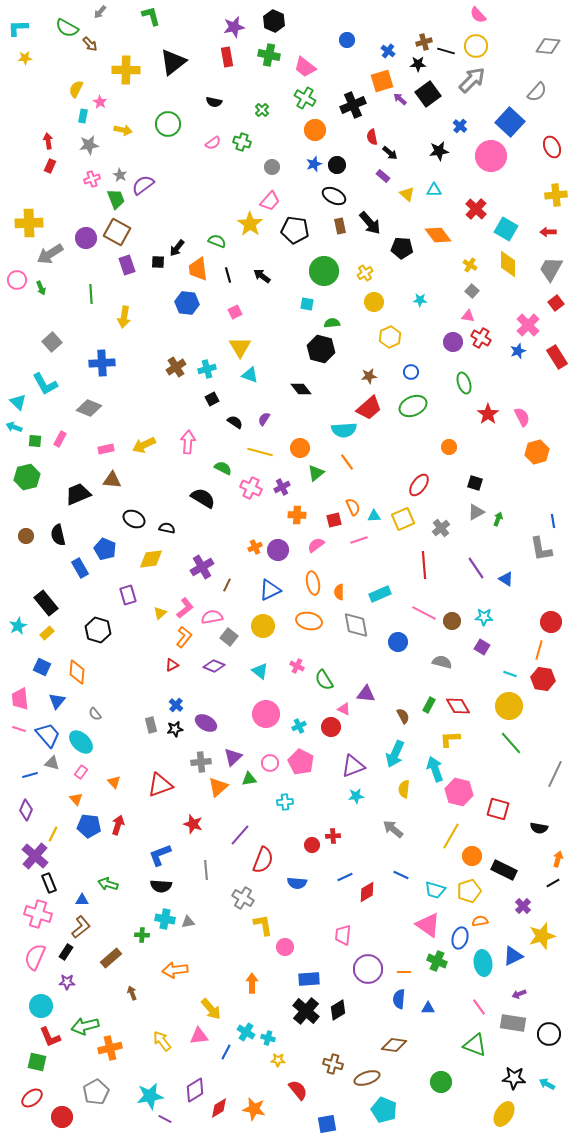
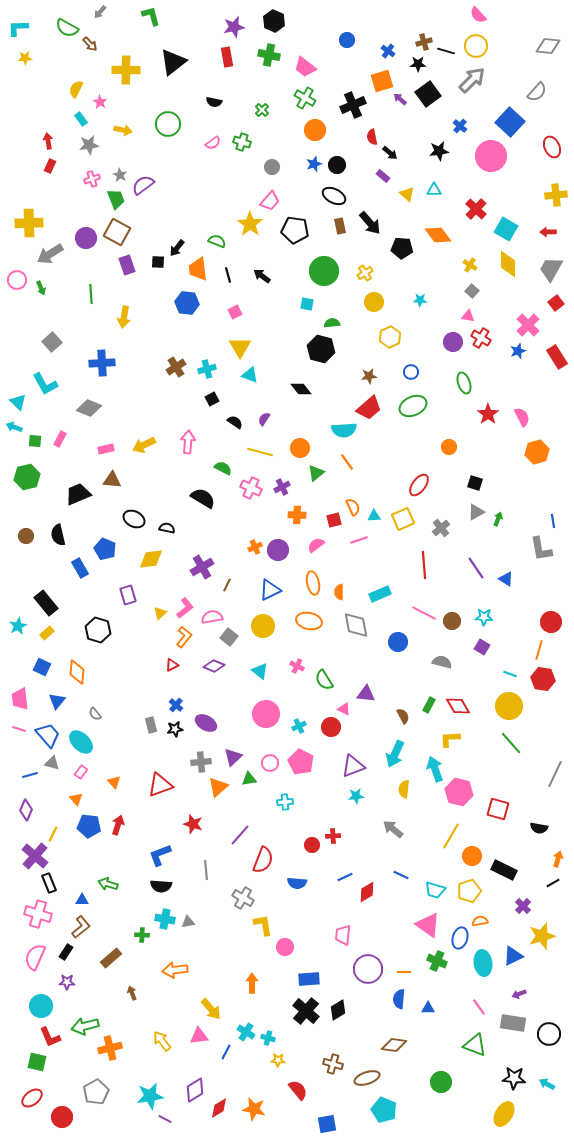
cyan rectangle at (83, 116): moved 2 px left, 3 px down; rotated 48 degrees counterclockwise
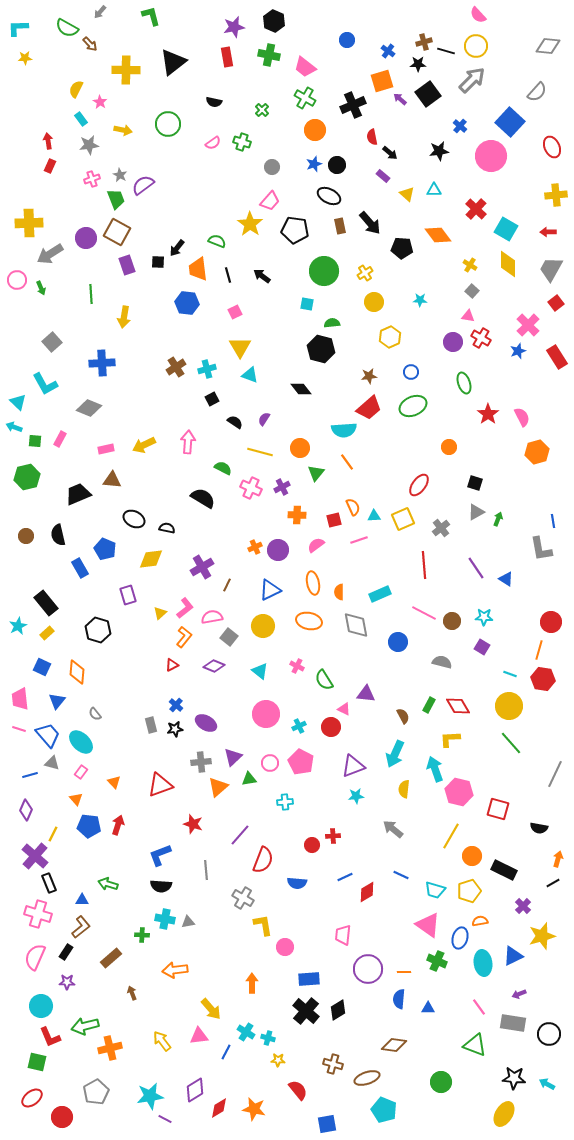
black ellipse at (334, 196): moved 5 px left
green triangle at (316, 473): rotated 12 degrees counterclockwise
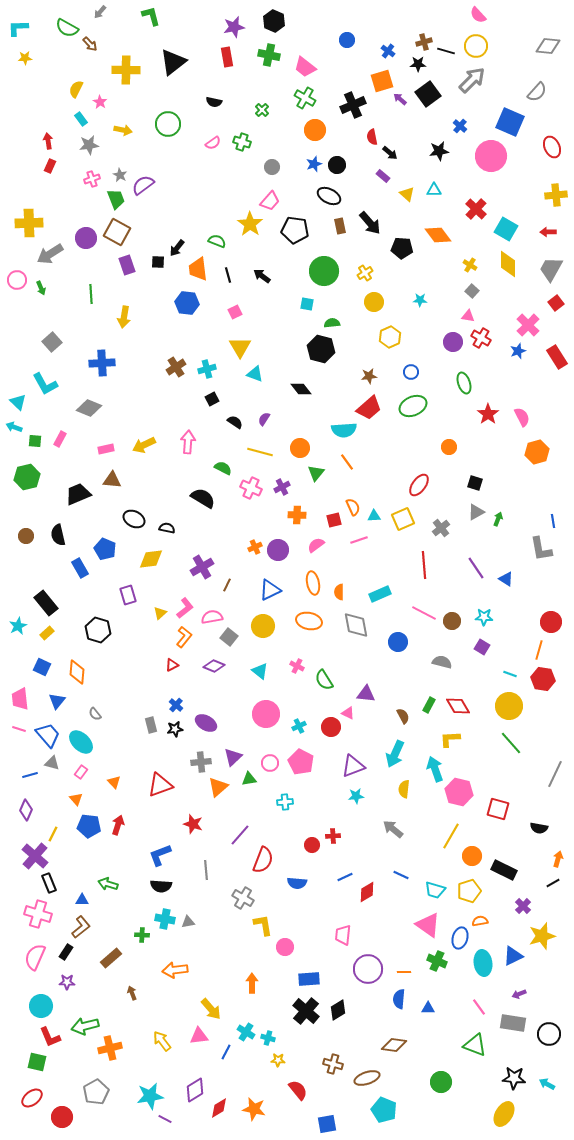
blue square at (510, 122): rotated 20 degrees counterclockwise
cyan triangle at (250, 375): moved 5 px right, 1 px up
pink triangle at (344, 709): moved 4 px right, 4 px down
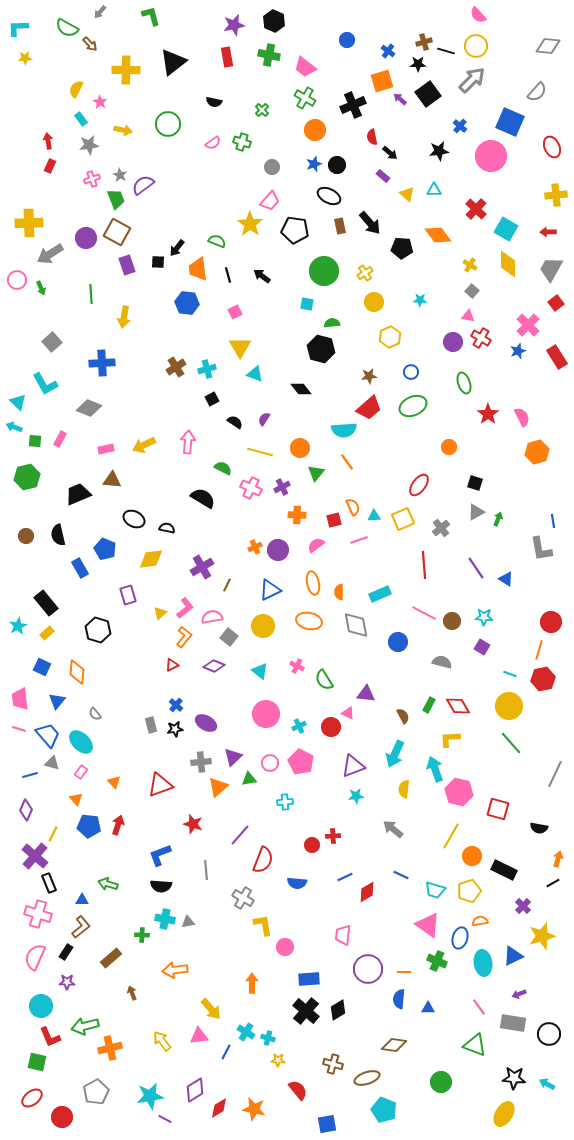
purple star at (234, 27): moved 2 px up
red hexagon at (543, 679): rotated 20 degrees counterclockwise
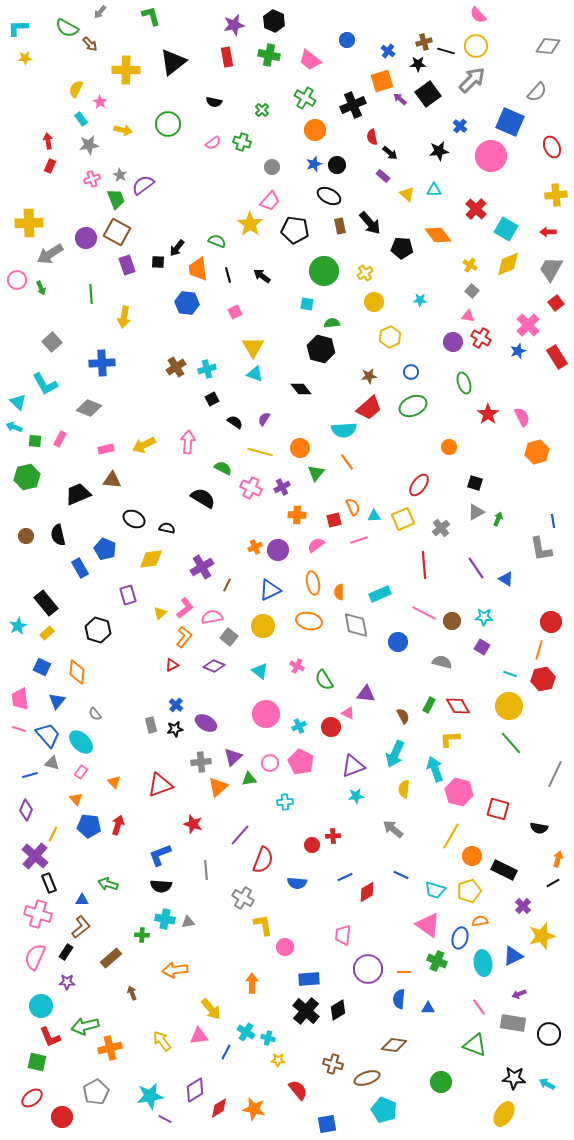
pink trapezoid at (305, 67): moved 5 px right, 7 px up
yellow diamond at (508, 264): rotated 68 degrees clockwise
yellow triangle at (240, 347): moved 13 px right
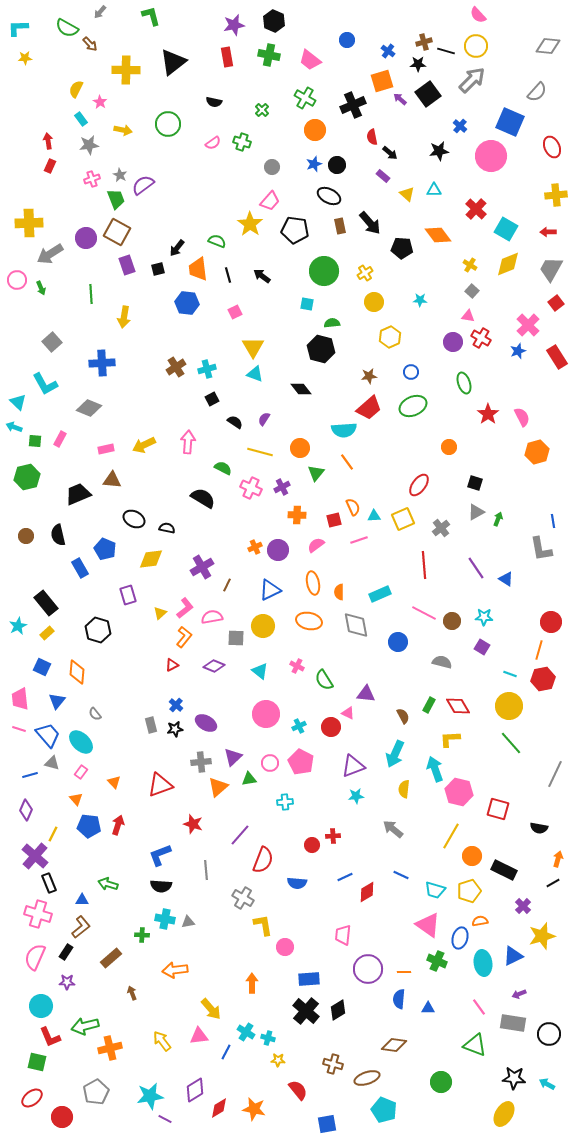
black square at (158, 262): moved 7 px down; rotated 16 degrees counterclockwise
gray square at (229, 637): moved 7 px right, 1 px down; rotated 36 degrees counterclockwise
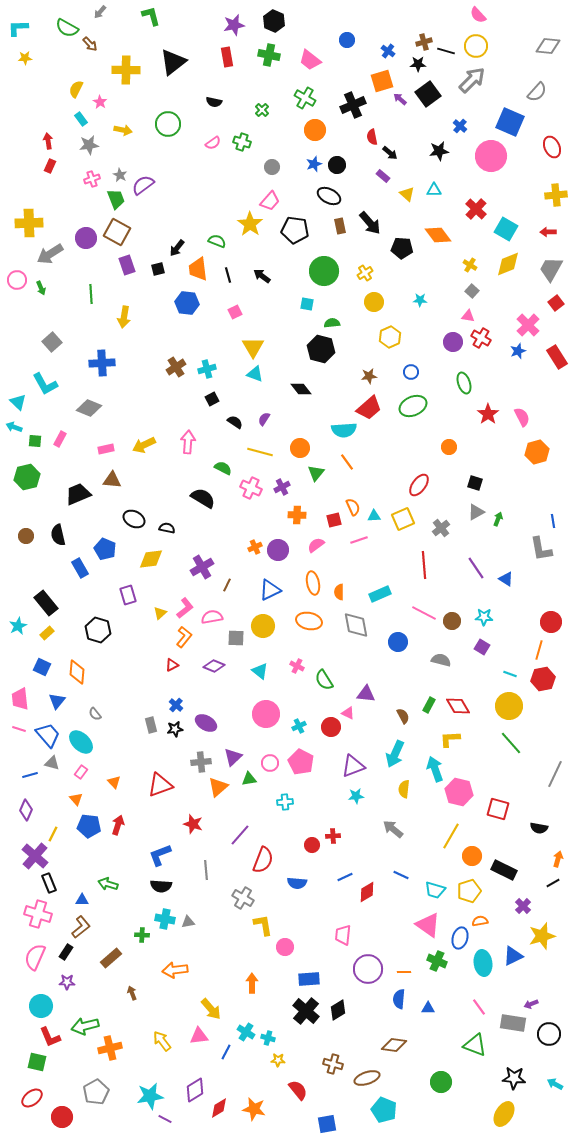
gray semicircle at (442, 662): moved 1 px left, 2 px up
purple arrow at (519, 994): moved 12 px right, 10 px down
cyan arrow at (547, 1084): moved 8 px right
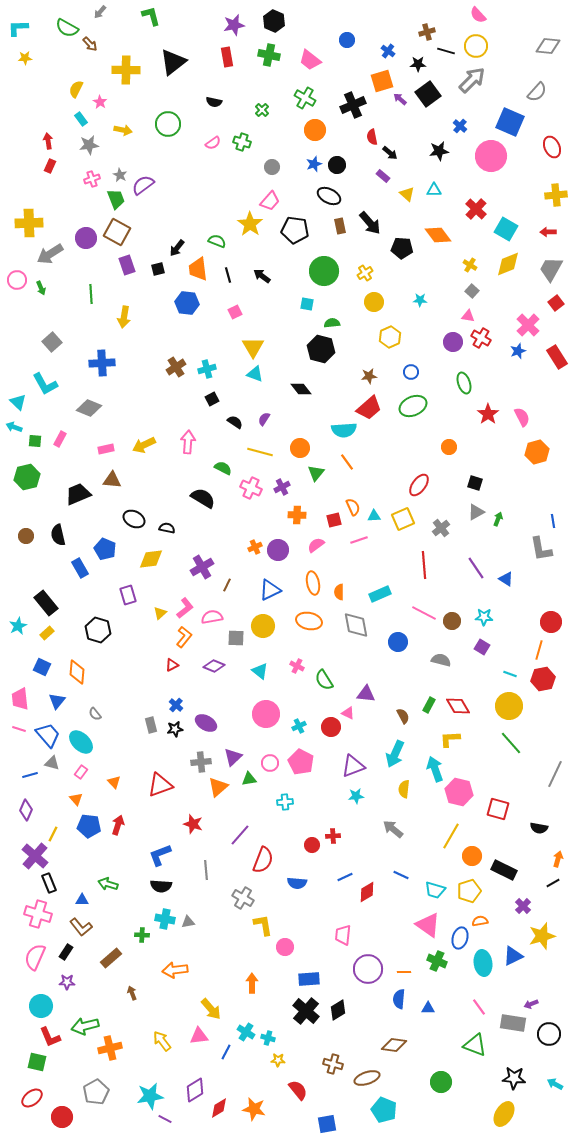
brown cross at (424, 42): moved 3 px right, 10 px up
brown L-shape at (81, 927): rotated 90 degrees clockwise
